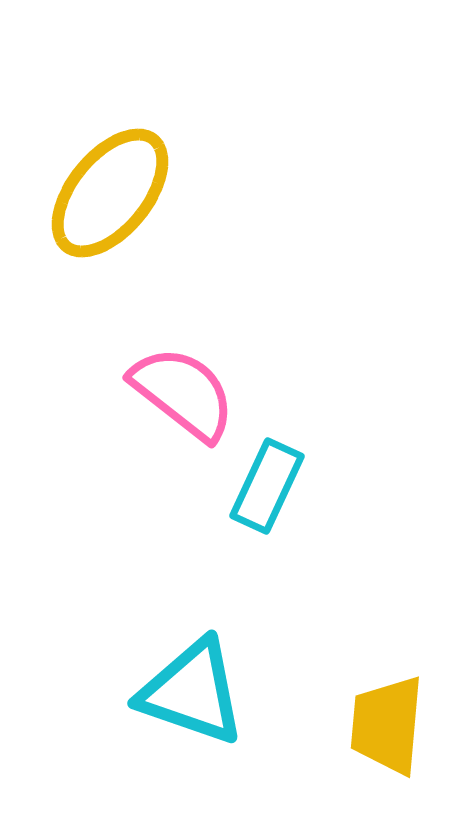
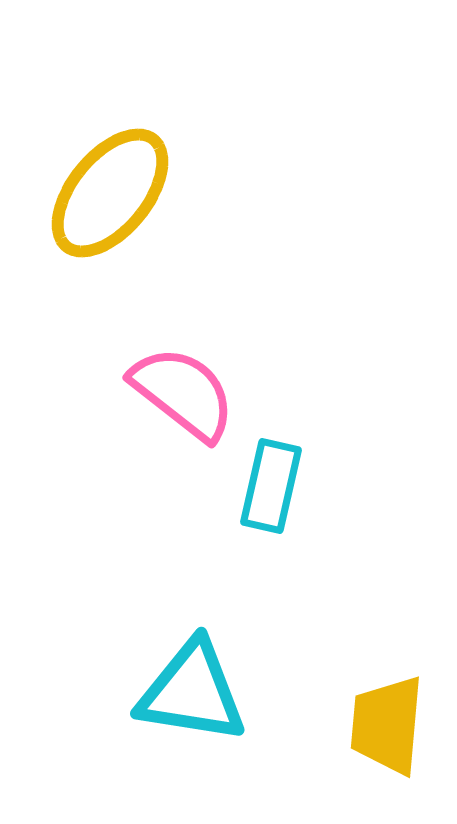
cyan rectangle: moved 4 px right; rotated 12 degrees counterclockwise
cyan triangle: rotated 10 degrees counterclockwise
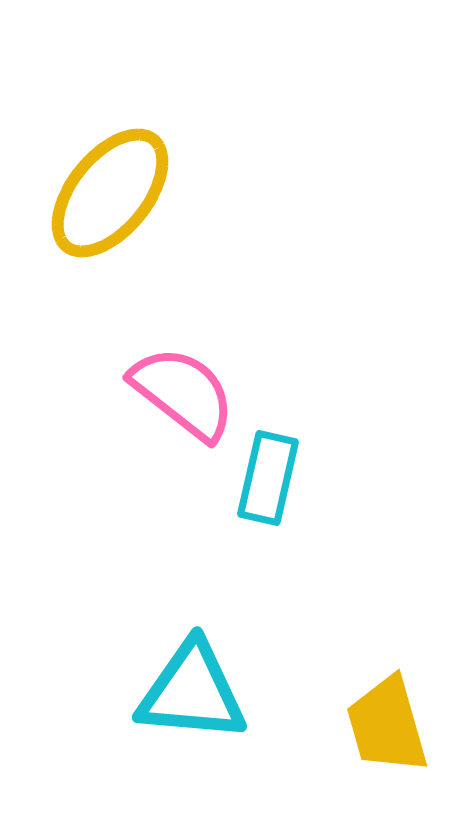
cyan rectangle: moved 3 px left, 8 px up
cyan triangle: rotated 4 degrees counterclockwise
yellow trapezoid: rotated 21 degrees counterclockwise
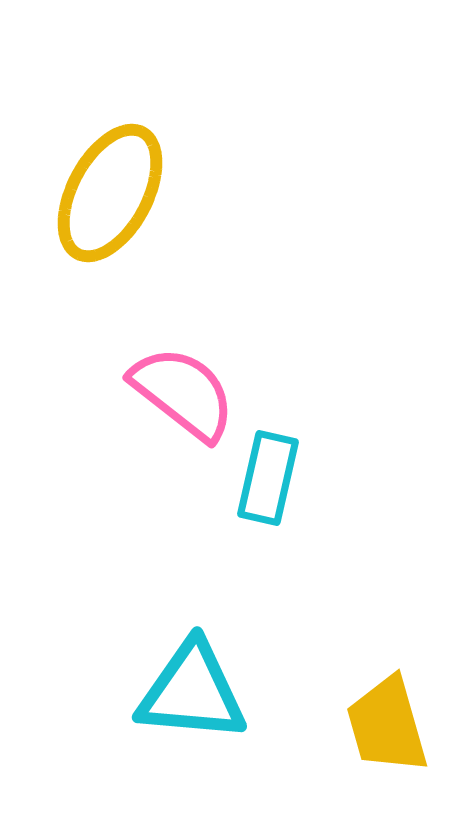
yellow ellipse: rotated 11 degrees counterclockwise
